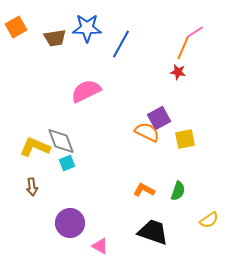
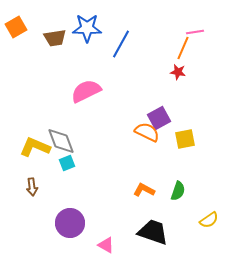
pink line: rotated 24 degrees clockwise
pink triangle: moved 6 px right, 1 px up
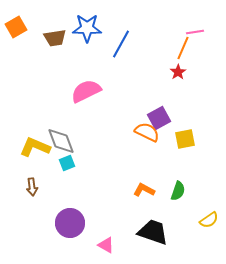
red star: rotated 28 degrees clockwise
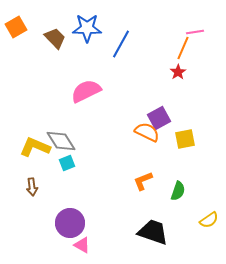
brown trapezoid: rotated 125 degrees counterclockwise
gray diamond: rotated 12 degrees counterclockwise
orange L-shape: moved 1 px left, 9 px up; rotated 50 degrees counterclockwise
pink triangle: moved 24 px left
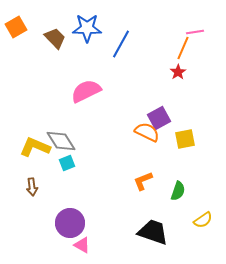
yellow semicircle: moved 6 px left
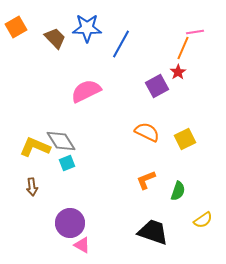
purple square: moved 2 px left, 32 px up
yellow square: rotated 15 degrees counterclockwise
orange L-shape: moved 3 px right, 1 px up
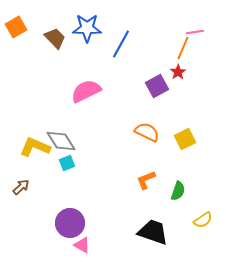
brown arrow: moved 11 px left; rotated 126 degrees counterclockwise
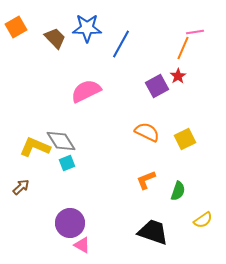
red star: moved 4 px down
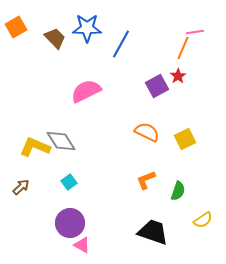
cyan square: moved 2 px right, 19 px down; rotated 14 degrees counterclockwise
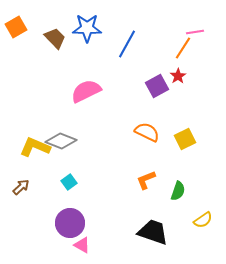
blue line: moved 6 px right
orange line: rotated 10 degrees clockwise
gray diamond: rotated 36 degrees counterclockwise
